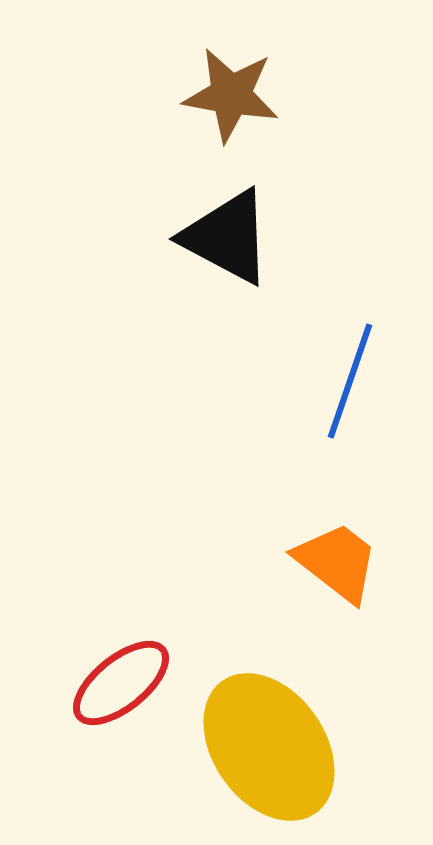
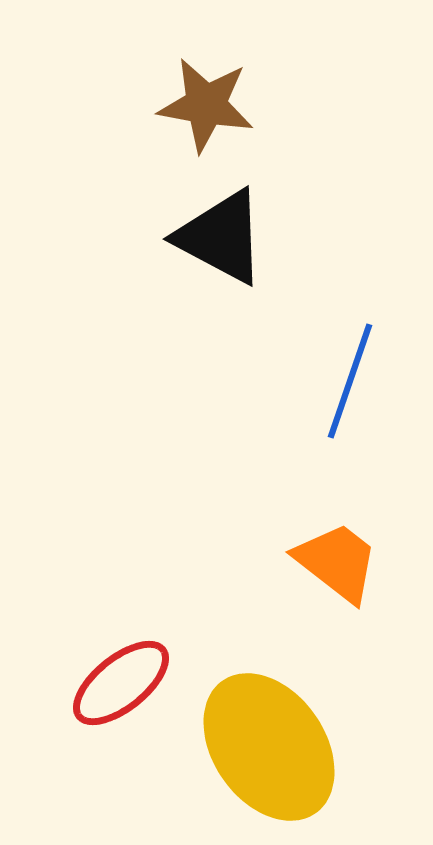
brown star: moved 25 px left, 10 px down
black triangle: moved 6 px left
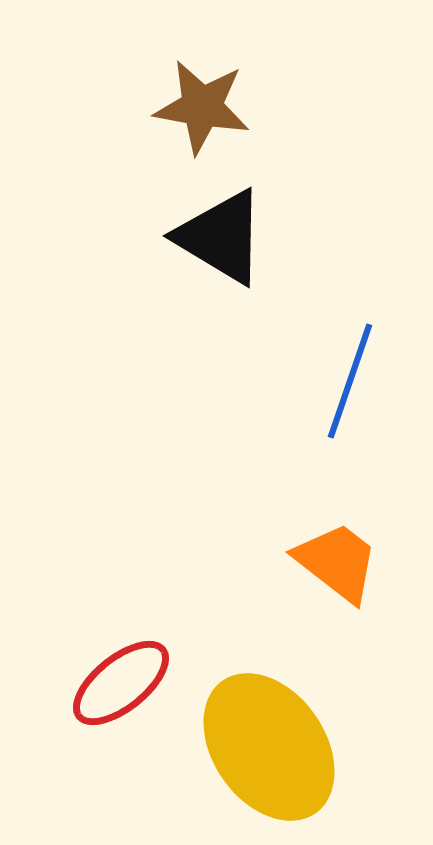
brown star: moved 4 px left, 2 px down
black triangle: rotated 3 degrees clockwise
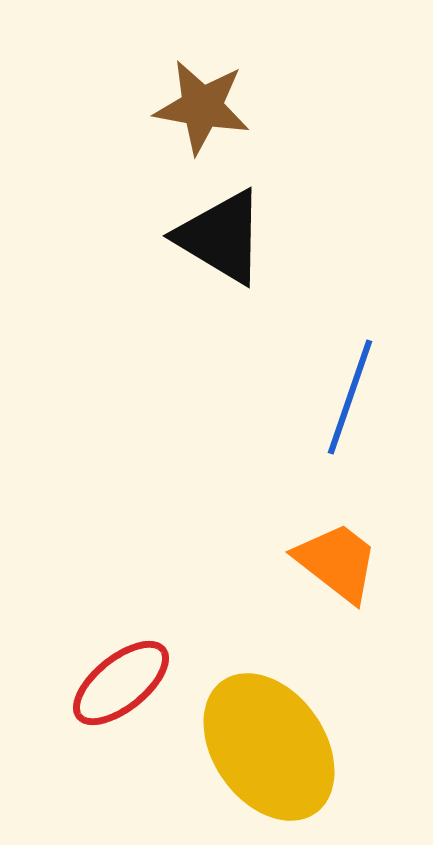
blue line: moved 16 px down
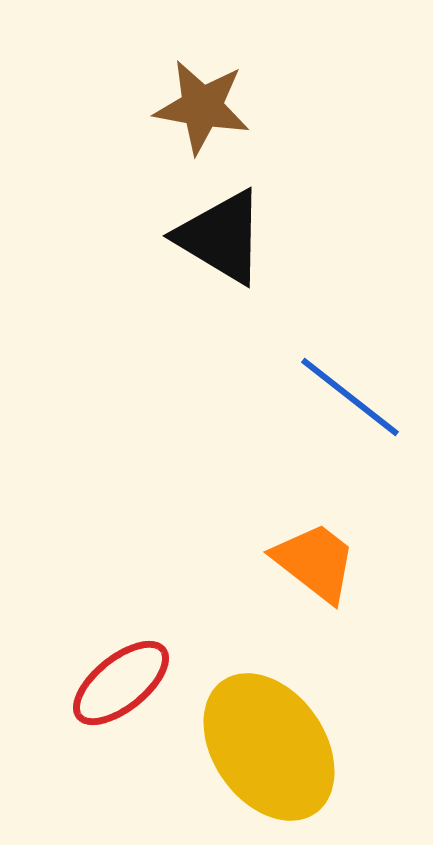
blue line: rotated 71 degrees counterclockwise
orange trapezoid: moved 22 px left
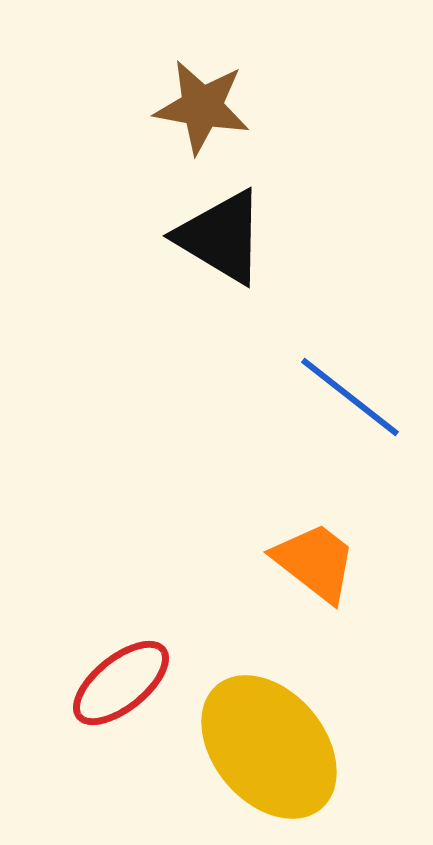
yellow ellipse: rotated 5 degrees counterclockwise
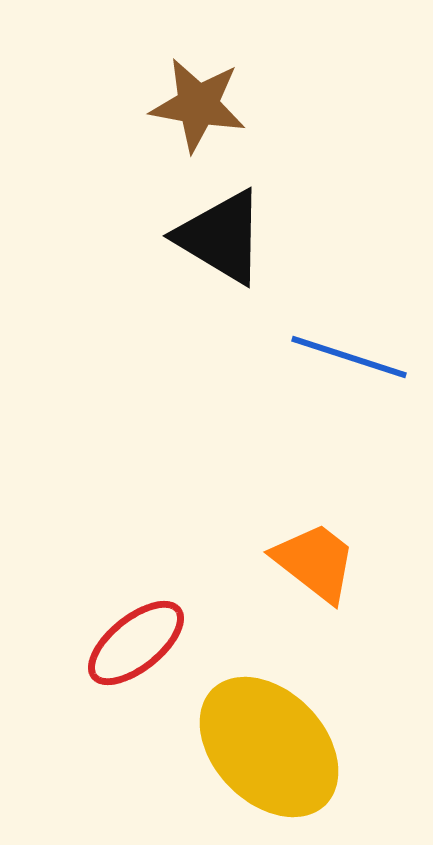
brown star: moved 4 px left, 2 px up
blue line: moved 1 px left, 40 px up; rotated 20 degrees counterclockwise
red ellipse: moved 15 px right, 40 px up
yellow ellipse: rotated 4 degrees counterclockwise
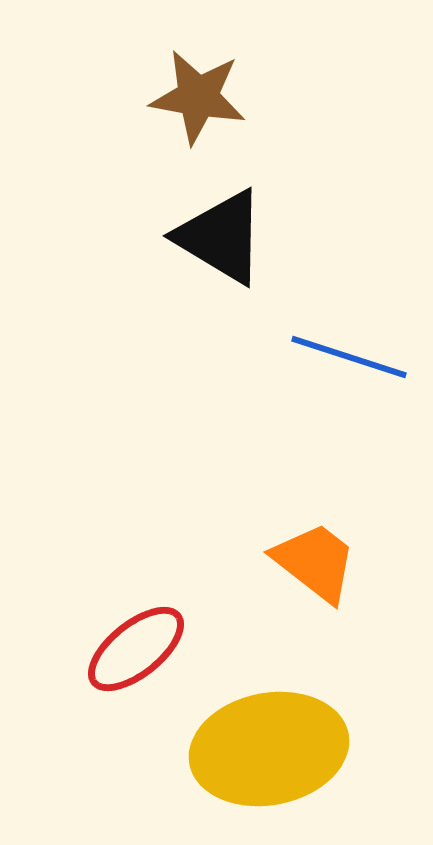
brown star: moved 8 px up
red ellipse: moved 6 px down
yellow ellipse: moved 2 px down; rotated 57 degrees counterclockwise
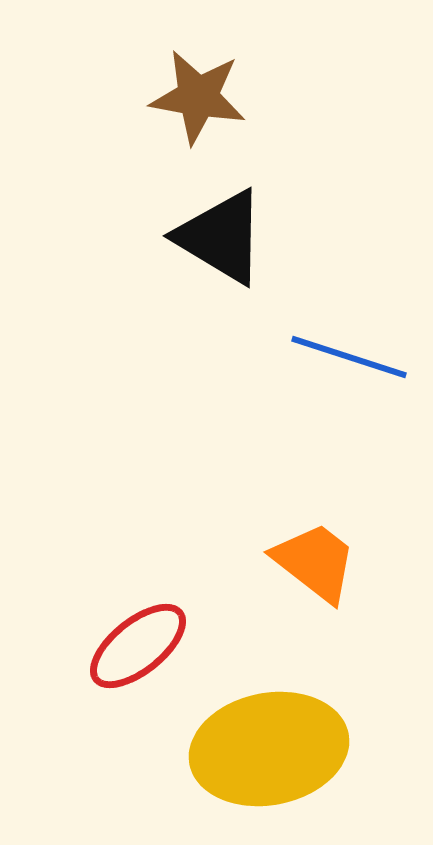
red ellipse: moved 2 px right, 3 px up
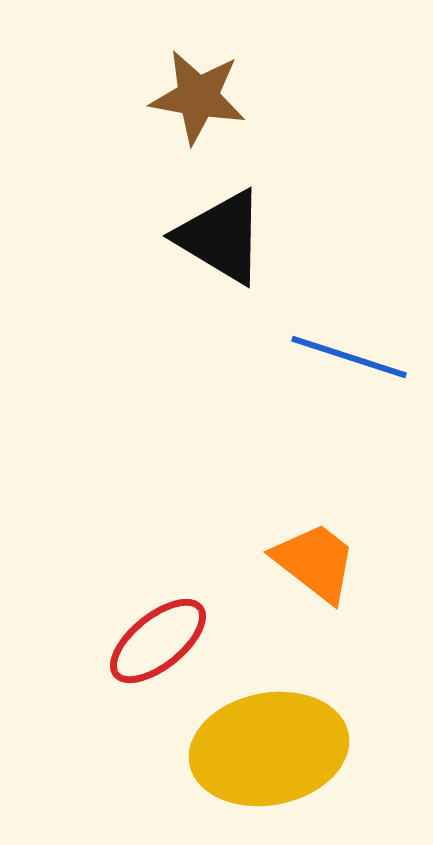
red ellipse: moved 20 px right, 5 px up
